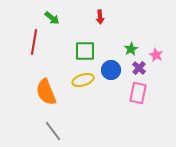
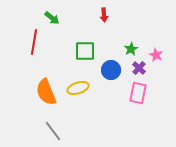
red arrow: moved 4 px right, 2 px up
yellow ellipse: moved 5 px left, 8 px down
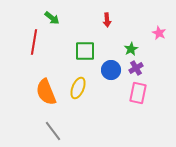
red arrow: moved 3 px right, 5 px down
pink star: moved 3 px right, 22 px up
purple cross: moved 3 px left; rotated 16 degrees clockwise
yellow ellipse: rotated 50 degrees counterclockwise
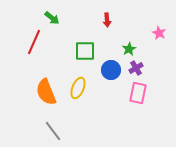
red line: rotated 15 degrees clockwise
green star: moved 2 px left
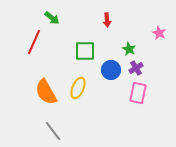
green star: rotated 16 degrees counterclockwise
orange semicircle: rotated 8 degrees counterclockwise
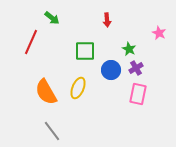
red line: moved 3 px left
pink rectangle: moved 1 px down
gray line: moved 1 px left
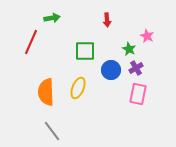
green arrow: rotated 49 degrees counterclockwise
pink star: moved 12 px left, 3 px down
orange semicircle: rotated 28 degrees clockwise
